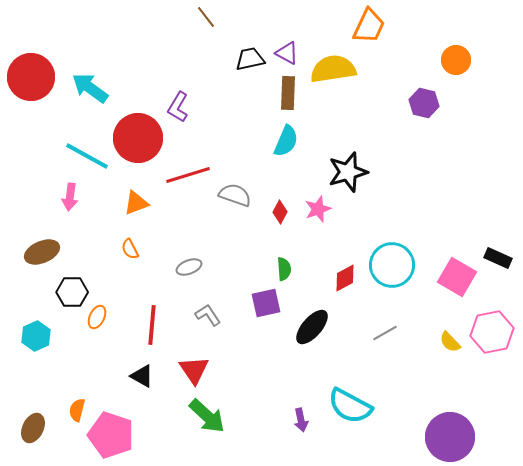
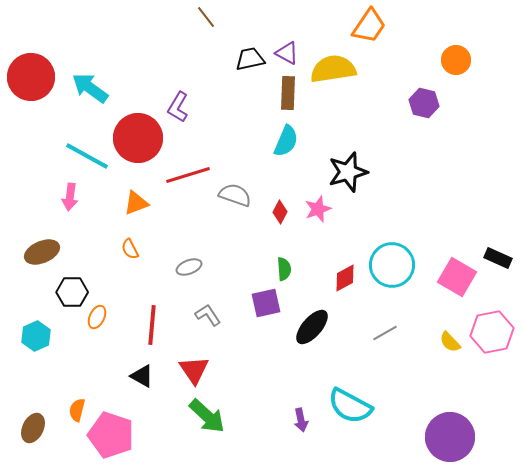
orange trapezoid at (369, 26): rotated 9 degrees clockwise
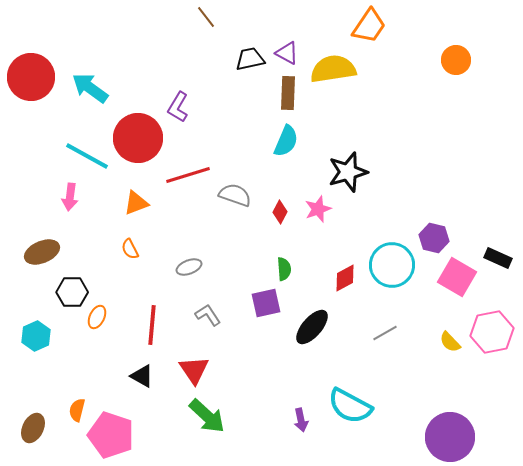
purple hexagon at (424, 103): moved 10 px right, 135 px down
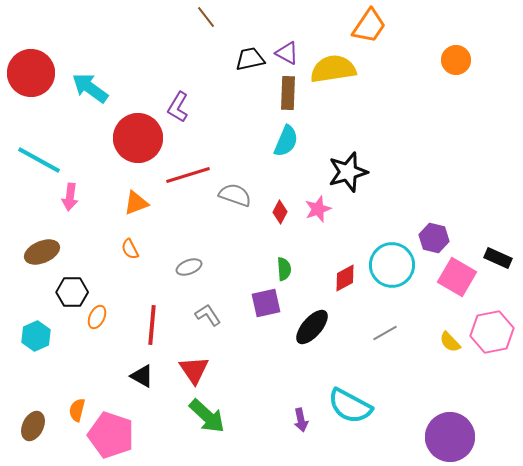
red circle at (31, 77): moved 4 px up
cyan line at (87, 156): moved 48 px left, 4 px down
brown ellipse at (33, 428): moved 2 px up
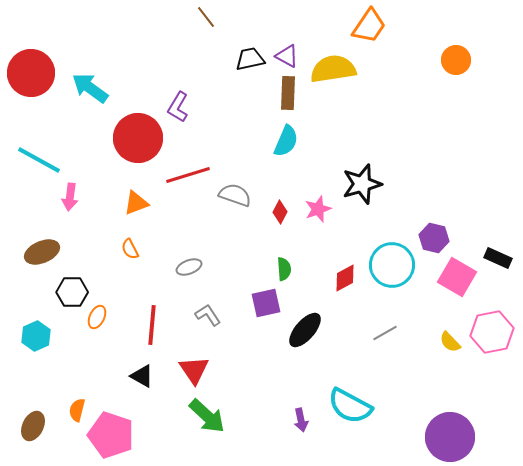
purple triangle at (287, 53): moved 3 px down
black star at (348, 172): moved 14 px right, 12 px down
black ellipse at (312, 327): moved 7 px left, 3 px down
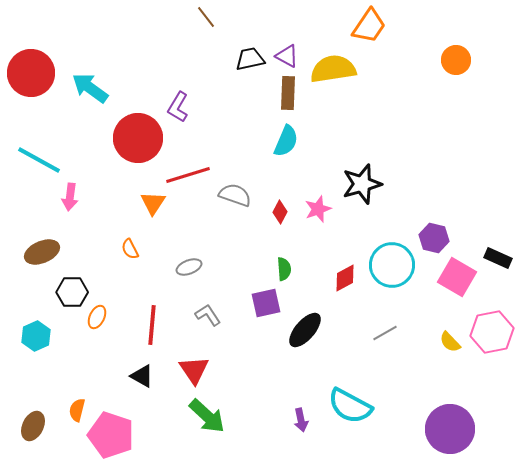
orange triangle at (136, 203): moved 17 px right; rotated 36 degrees counterclockwise
purple circle at (450, 437): moved 8 px up
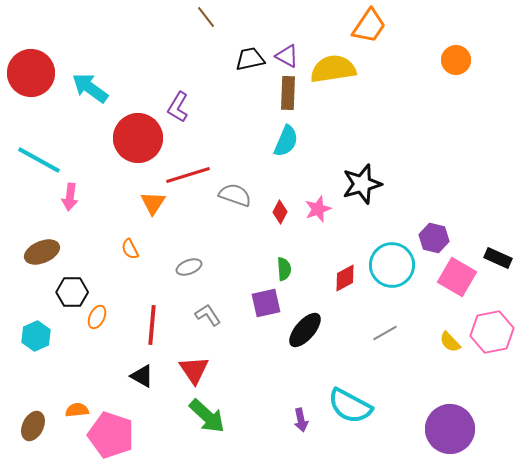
orange semicircle at (77, 410): rotated 70 degrees clockwise
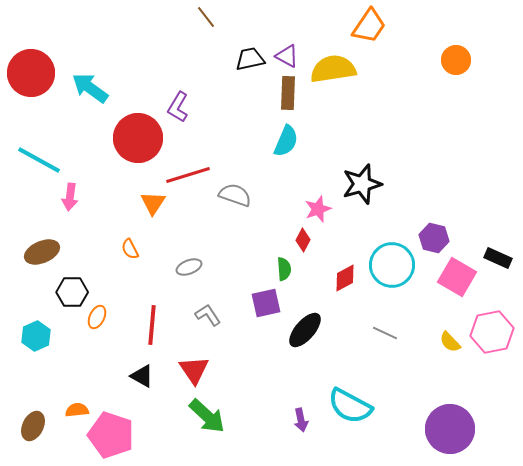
red diamond at (280, 212): moved 23 px right, 28 px down
gray line at (385, 333): rotated 55 degrees clockwise
